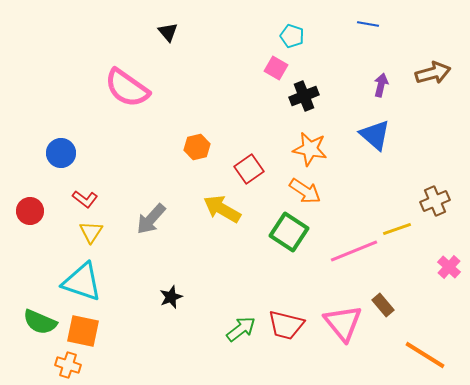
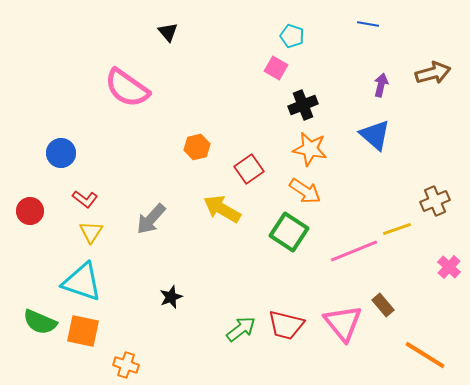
black cross: moved 1 px left, 9 px down
orange cross: moved 58 px right
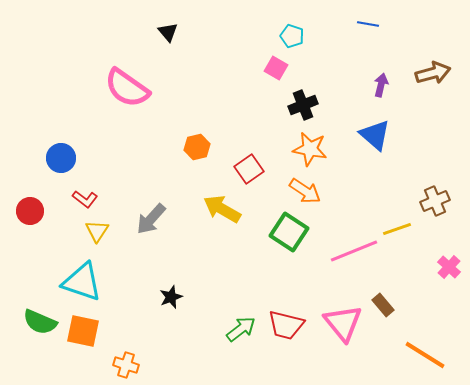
blue circle: moved 5 px down
yellow triangle: moved 6 px right, 1 px up
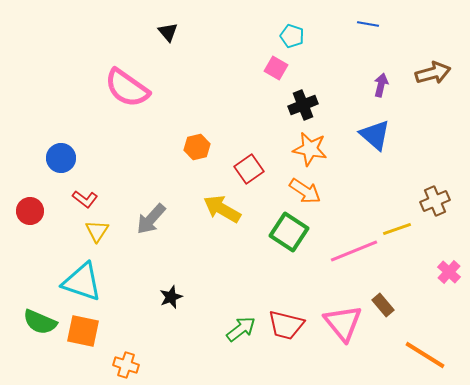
pink cross: moved 5 px down
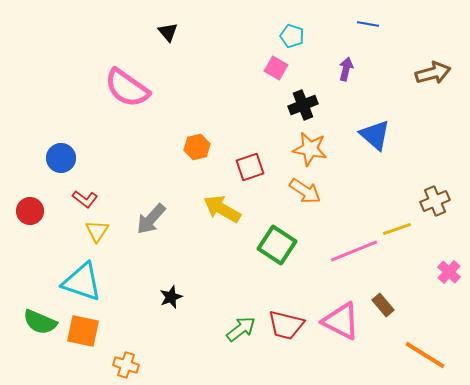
purple arrow: moved 35 px left, 16 px up
red square: moved 1 px right, 2 px up; rotated 16 degrees clockwise
green square: moved 12 px left, 13 px down
pink triangle: moved 2 px left, 2 px up; rotated 24 degrees counterclockwise
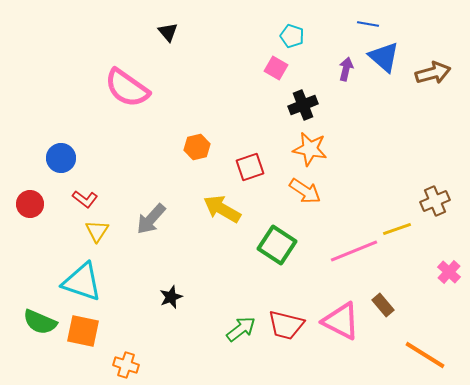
blue triangle: moved 9 px right, 78 px up
red circle: moved 7 px up
